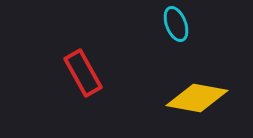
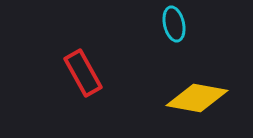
cyan ellipse: moved 2 px left; rotated 8 degrees clockwise
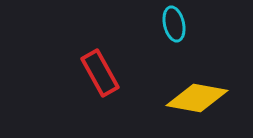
red rectangle: moved 17 px right
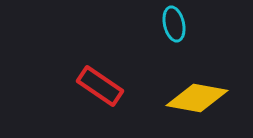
red rectangle: moved 13 px down; rotated 27 degrees counterclockwise
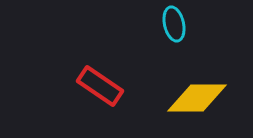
yellow diamond: rotated 10 degrees counterclockwise
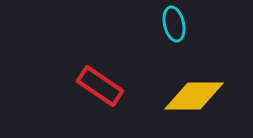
yellow diamond: moved 3 px left, 2 px up
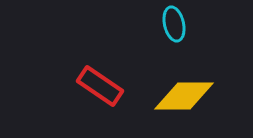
yellow diamond: moved 10 px left
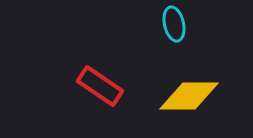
yellow diamond: moved 5 px right
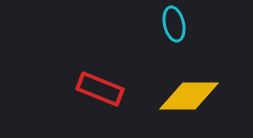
red rectangle: moved 3 px down; rotated 12 degrees counterclockwise
